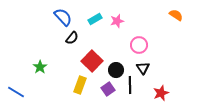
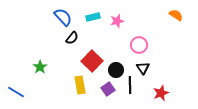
cyan rectangle: moved 2 px left, 2 px up; rotated 16 degrees clockwise
yellow rectangle: rotated 30 degrees counterclockwise
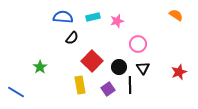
blue semicircle: rotated 42 degrees counterclockwise
pink circle: moved 1 px left, 1 px up
black circle: moved 3 px right, 3 px up
red star: moved 18 px right, 21 px up
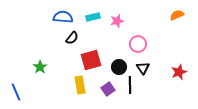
orange semicircle: moved 1 px right; rotated 56 degrees counterclockwise
red square: moved 1 px left, 1 px up; rotated 30 degrees clockwise
blue line: rotated 36 degrees clockwise
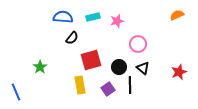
black triangle: rotated 16 degrees counterclockwise
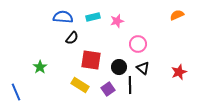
red square: rotated 25 degrees clockwise
yellow rectangle: rotated 48 degrees counterclockwise
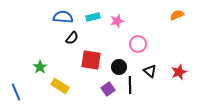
black triangle: moved 7 px right, 3 px down
yellow rectangle: moved 20 px left, 1 px down
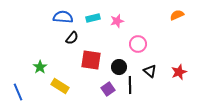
cyan rectangle: moved 1 px down
blue line: moved 2 px right
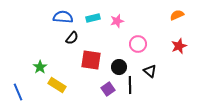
red star: moved 26 px up
yellow rectangle: moved 3 px left, 1 px up
